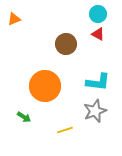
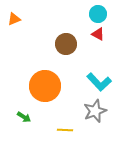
cyan L-shape: moved 1 px right; rotated 40 degrees clockwise
yellow line: rotated 21 degrees clockwise
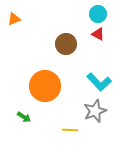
yellow line: moved 5 px right
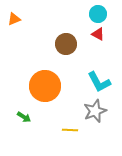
cyan L-shape: rotated 15 degrees clockwise
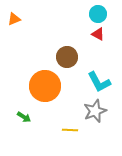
brown circle: moved 1 px right, 13 px down
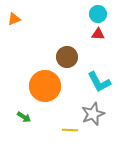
red triangle: rotated 24 degrees counterclockwise
gray star: moved 2 px left, 3 px down
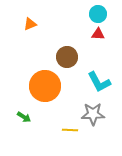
orange triangle: moved 16 px right, 5 px down
gray star: rotated 20 degrees clockwise
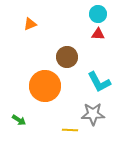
green arrow: moved 5 px left, 3 px down
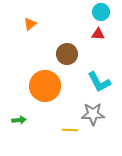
cyan circle: moved 3 px right, 2 px up
orange triangle: rotated 16 degrees counterclockwise
brown circle: moved 3 px up
green arrow: rotated 40 degrees counterclockwise
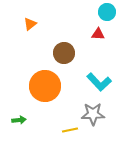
cyan circle: moved 6 px right
brown circle: moved 3 px left, 1 px up
cyan L-shape: rotated 15 degrees counterclockwise
yellow line: rotated 14 degrees counterclockwise
